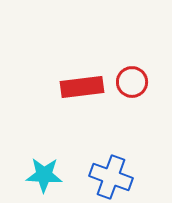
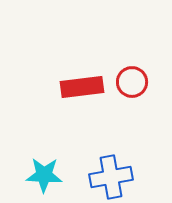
blue cross: rotated 30 degrees counterclockwise
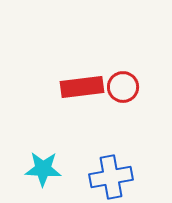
red circle: moved 9 px left, 5 px down
cyan star: moved 1 px left, 6 px up
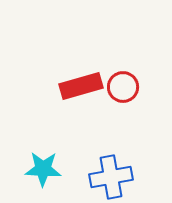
red rectangle: moved 1 px left, 1 px up; rotated 9 degrees counterclockwise
